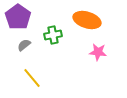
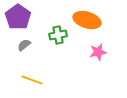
green cross: moved 5 px right
pink star: rotated 18 degrees counterclockwise
yellow line: moved 2 px down; rotated 30 degrees counterclockwise
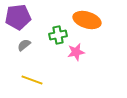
purple pentagon: rotated 30 degrees clockwise
pink star: moved 22 px left
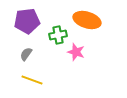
purple pentagon: moved 9 px right, 4 px down
gray semicircle: moved 2 px right, 9 px down; rotated 16 degrees counterclockwise
pink star: rotated 30 degrees clockwise
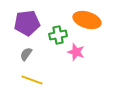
purple pentagon: moved 2 px down
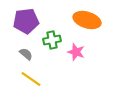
purple pentagon: moved 1 px left, 2 px up
green cross: moved 6 px left, 5 px down
gray semicircle: rotated 96 degrees clockwise
yellow line: moved 1 px left, 1 px up; rotated 15 degrees clockwise
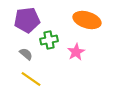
purple pentagon: moved 1 px right, 1 px up
green cross: moved 3 px left
pink star: rotated 24 degrees clockwise
